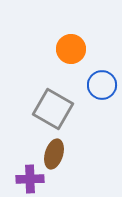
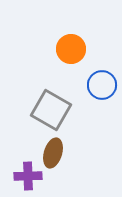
gray square: moved 2 px left, 1 px down
brown ellipse: moved 1 px left, 1 px up
purple cross: moved 2 px left, 3 px up
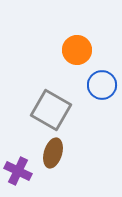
orange circle: moved 6 px right, 1 px down
purple cross: moved 10 px left, 5 px up; rotated 28 degrees clockwise
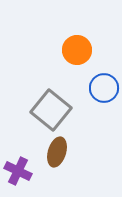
blue circle: moved 2 px right, 3 px down
gray square: rotated 9 degrees clockwise
brown ellipse: moved 4 px right, 1 px up
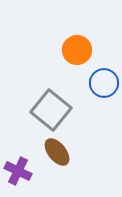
blue circle: moved 5 px up
brown ellipse: rotated 56 degrees counterclockwise
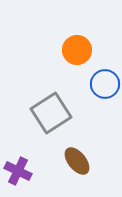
blue circle: moved 1 px right, 1 px down
gray square: moved 3 px down; rotated 18 degrees clockwise
brown ellipse: moved 20 px right, 9 px down
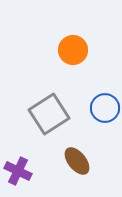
orange circle: moved 4 px left
blue circle: moved 24 px down
gray square: moved 2 px left, 1 px down
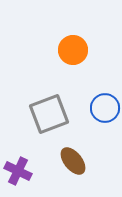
gray square: rotated 12 degrees clockwise
brown ellipse: moved 4 px left
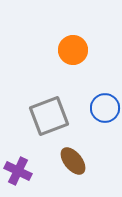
gray square: moved 2 px down
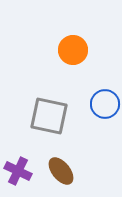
blue circle: moved 4 px up
gray square: rotated 33 degrees clockwise
brown ellipse: moved 12 px left, 10 px down
